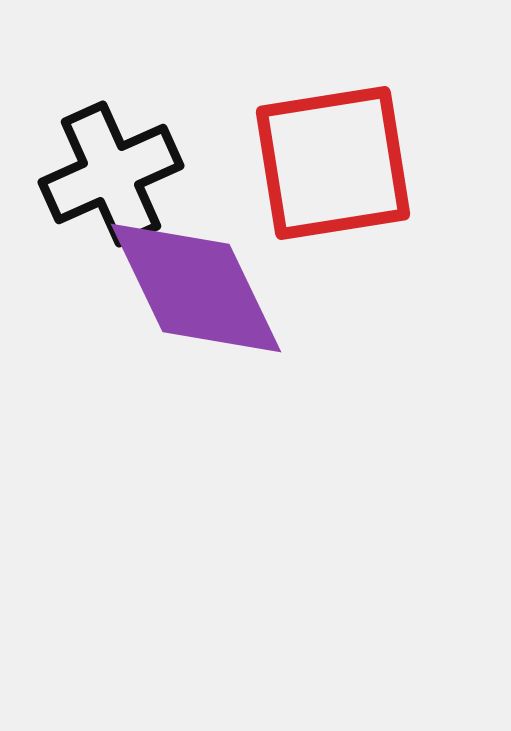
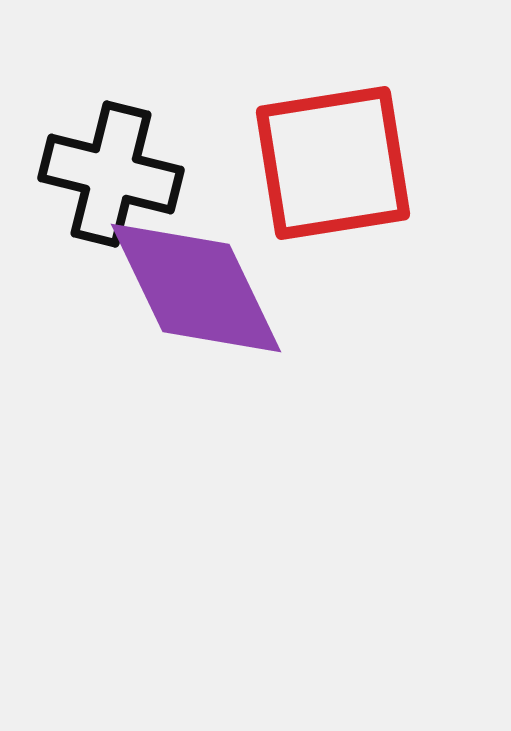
black cross: rotated 38 degrees clockwise
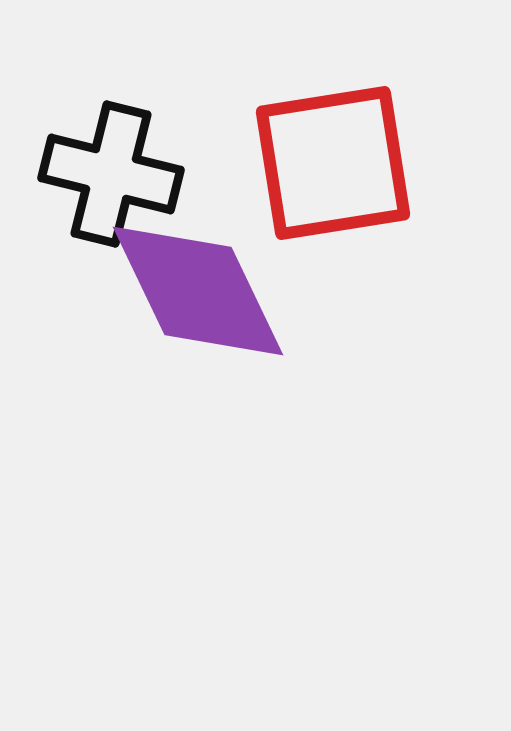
purple diamond: moved 2 px right, 3 px down
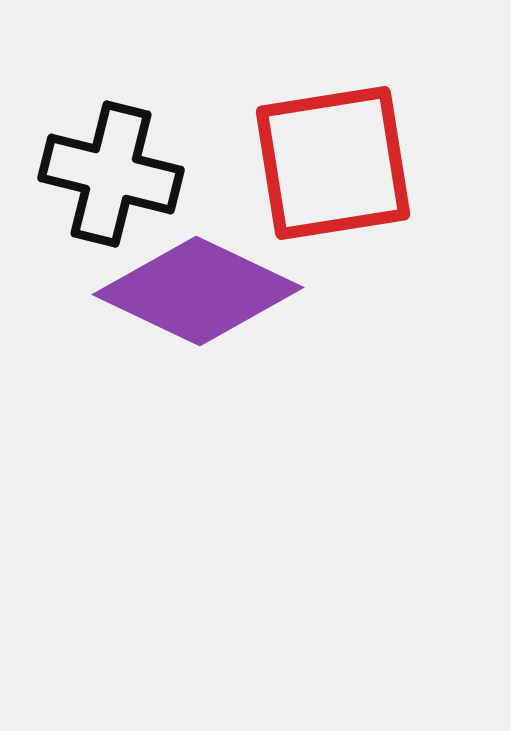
purple diamond: rotated 39 degrees counterclockwise
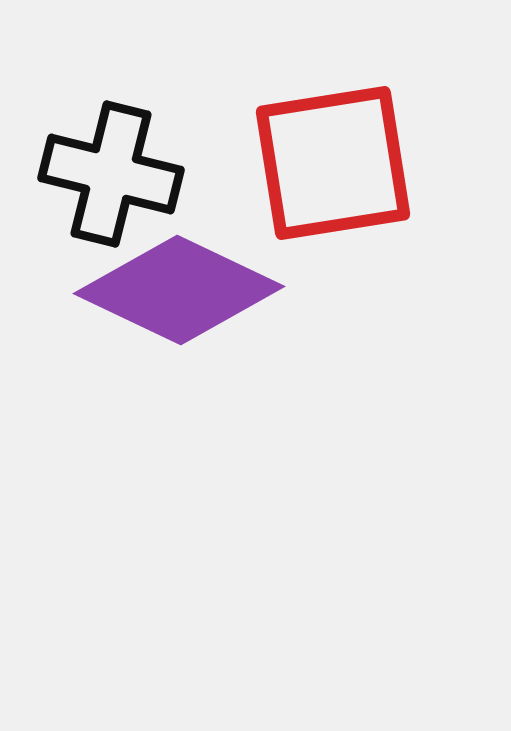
purple diamond: moved 19 px left, 1 px up
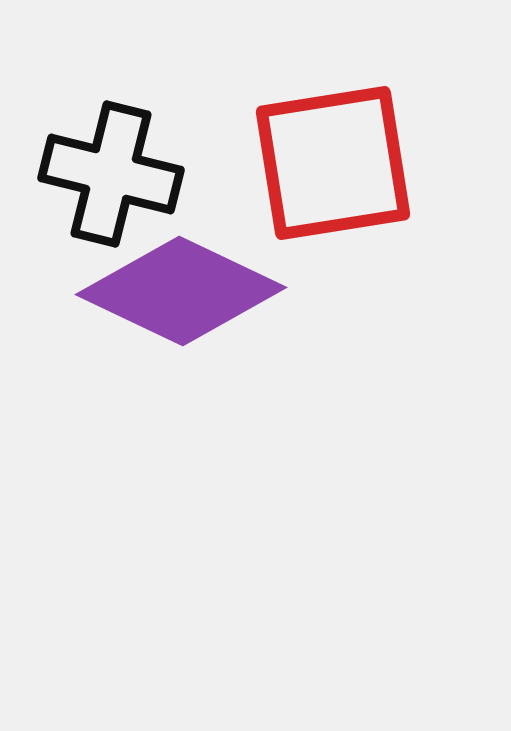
purple diamond: moved 2 px right, 1 px down
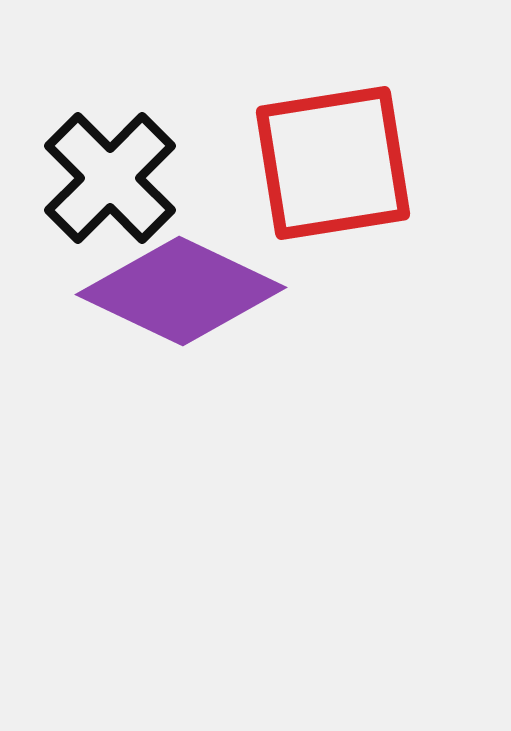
black cross: moved 1 px left, 4 px down; rotated 31 degrees clockwise
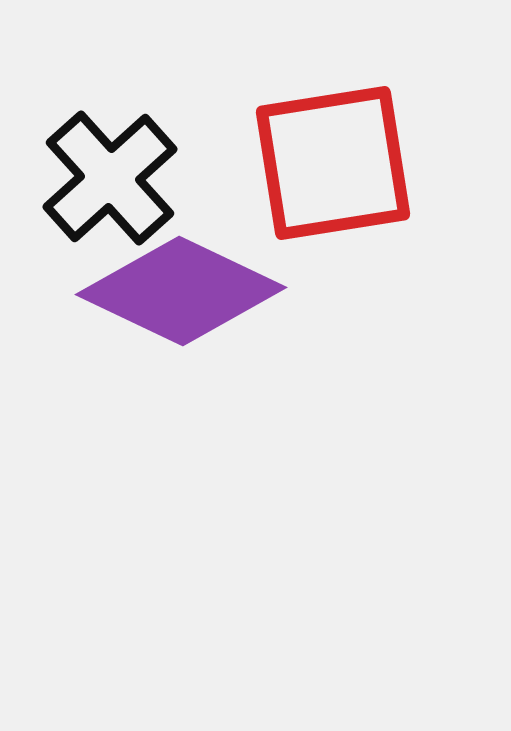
black cross: rotated 3 degrees clockwise
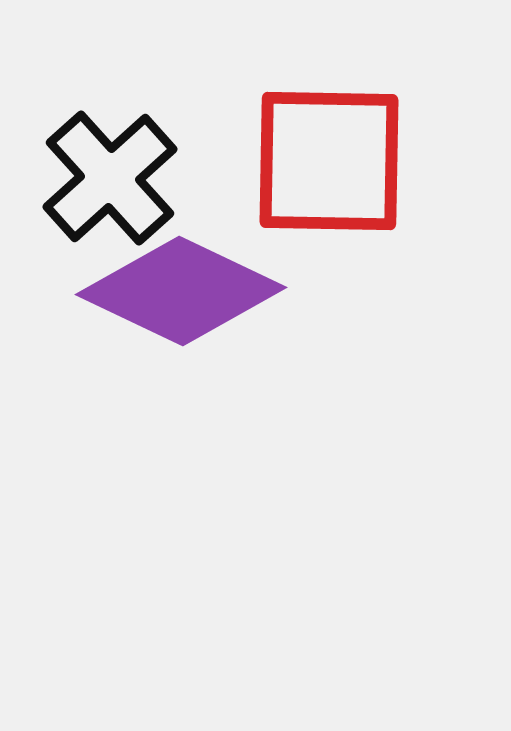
red square: moved 4 px left, 2 px up; rotated 10 degrees clockwise
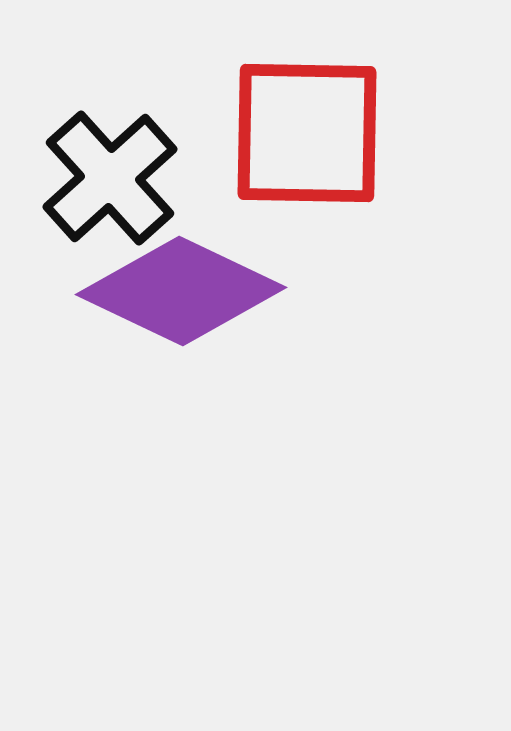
red square: moved 22 px left, 28 px up
